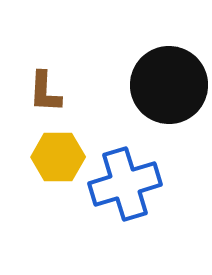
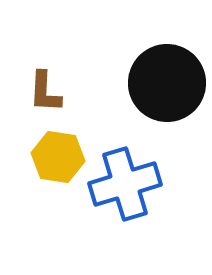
black circle: moved 2 px left, 2 px up
yellow hexagon: rotated 9 degrees clockwise
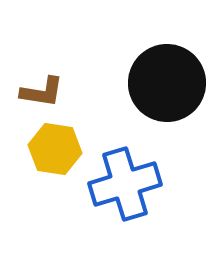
brown L-shape: moved 3 px left; rotated 84 degrees counterclockwise
yellow hexagon: moved 3 px left, 8 px up
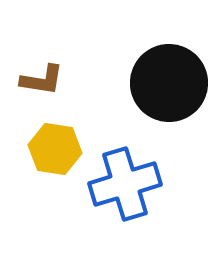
black circle: moved 2 px right
brown L-shape: moved 12 px up
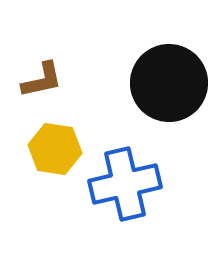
brown L-shape: rotated 21 degrees counterclockwise
blue cross: rotated 4 degrees clockwise
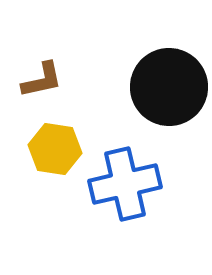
black circle: moved 4 px down
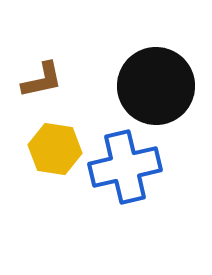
black circle: moved 13 px left, 1 px up
blue cross: moved 17 px up
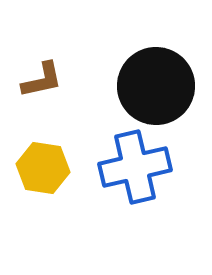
yellow hexagon: moved 12 px left, 19 px down
blue cross: moved 10 px right
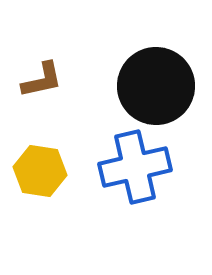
yellow hexagon: moved 3 px left, 3 px down
